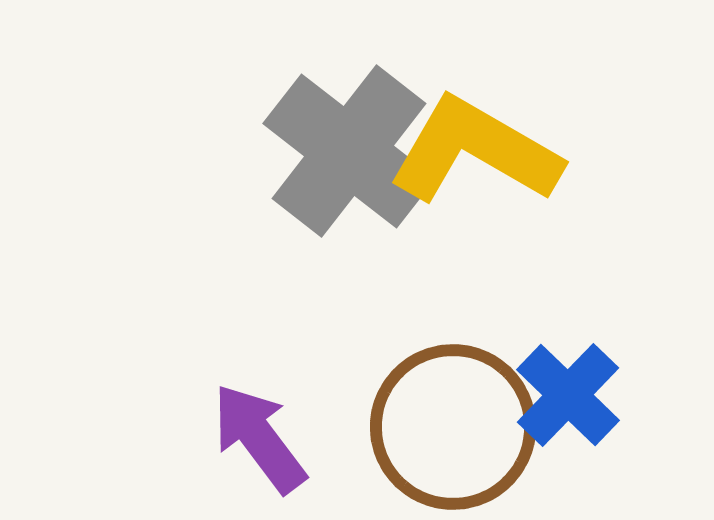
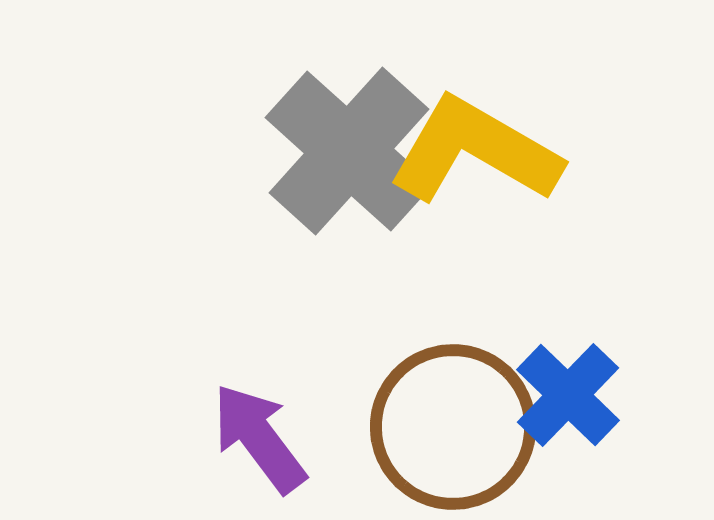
gray cross: rotated 4 degrees clockwise
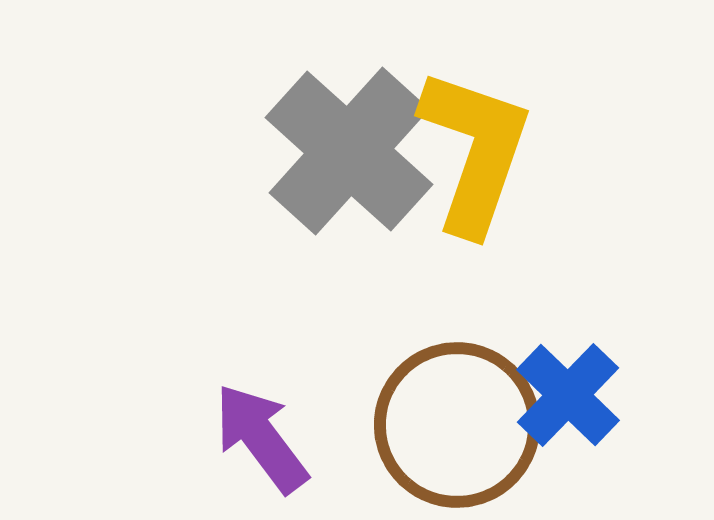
yellow L-shape: rotated 79 degrees clockwise
brown circle: moved 4 px right, 2 px up
purple arrow: moved 2 px right
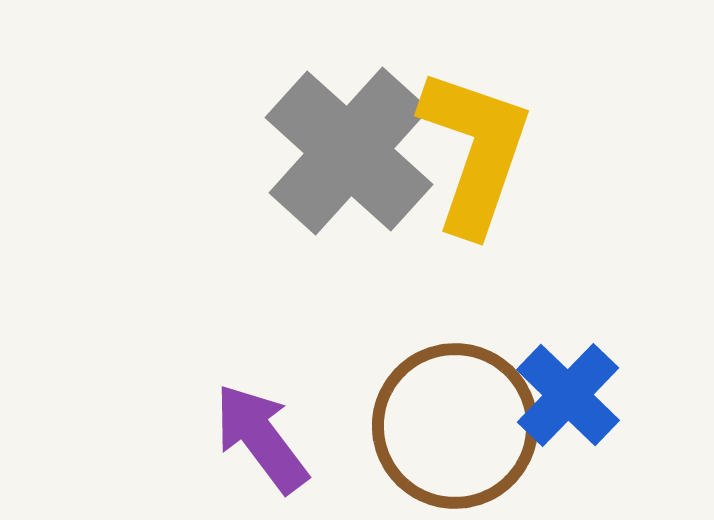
brown circle: moved 2 px left, 1 px down
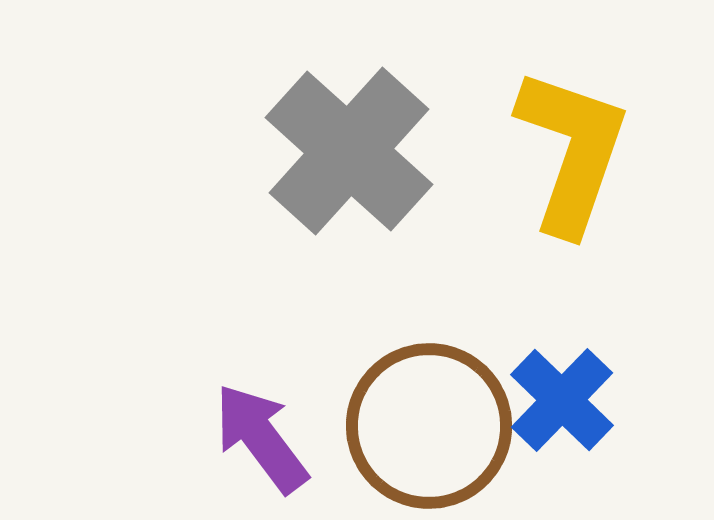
yellow L-shape: moved 97 px right
blue cross: moved 6 px left, 5 px down
brown circle: moved 26 px left
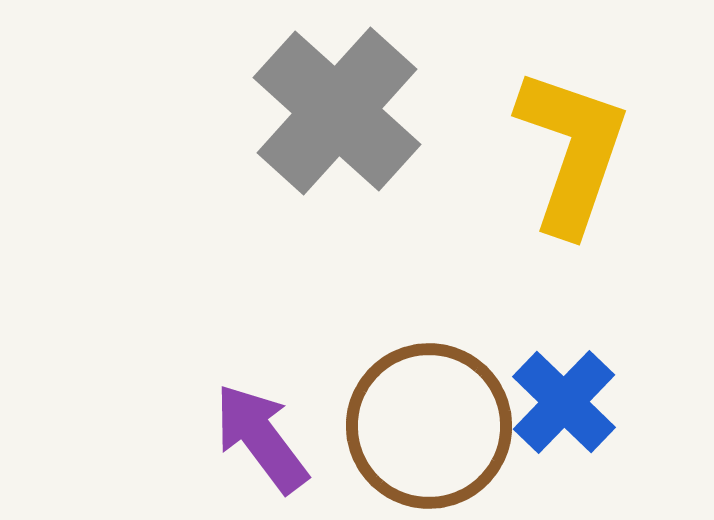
gray cross: moved 12 px left, 40 px up
blue cross: moved 2 px right, 2 px down
